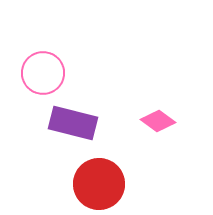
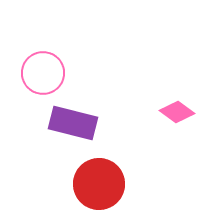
pink diamond: moved 19 px right, 9 px up
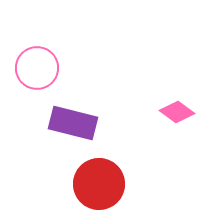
pink circle: moved 6 px left, 5 px up
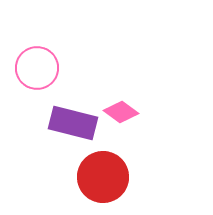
pink diamond: moved 56 px left
red circle: moved 4 px right, 7 px up
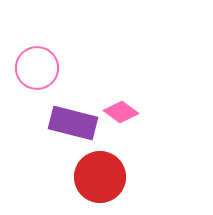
red circle: moved 3 px left
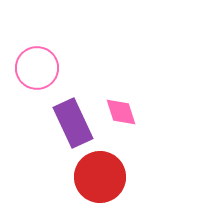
pink diamond: rotated 36 degrees clockwise
purple rectangle: rotated 51 degrees clockwise
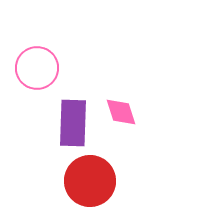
purple rectangle: rotated 27 degrees clockwise
red circle: moved 10 px left, 4 px down
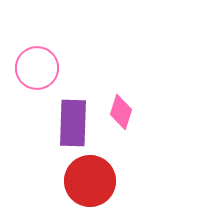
pink diamond: rotated 36 degrees clockwise
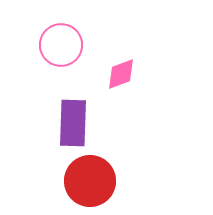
pink circle: moved 24 px right, 23 px up
pink diamond: moved 38 px up; rotated 52 degrees clockwise
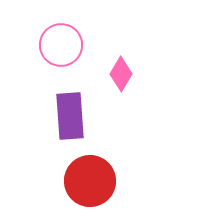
pink diamond: rotated 40 degrees counterclockwise
purple rectangle: moved 3 px left, 7 px up; rotated 6 degrees counterclockwise
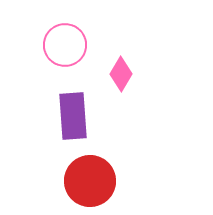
pink circle: moved 4 px right
purple rectangle: moved 3 px right
